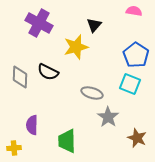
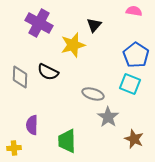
yellow star: moved 3 px left, 2 px up
gray ellipse: moved 1 px right, 1 px down
brown star: moved 3 px left, 1 px down
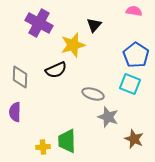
black semicircle: moved 8 px right, 2 px up; rotated 50 degrees counterclockwise
gray star: rotated 15 degrees counterclockwise
purple semicircle: moved 17 px left, 13 px up
yellow cross: moved 29 px right, 1 px up
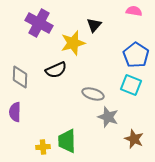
yellow star: moved 2 px up
cyan square: moved 1 px right, 1 px down
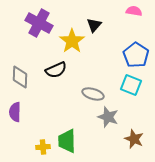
yellow star: moved 1 px left, 2 px up; rotated 20 degrees counterclockwise
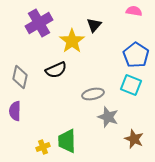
purple cross: rotated 32 degrees clockwise
gray diamond: rotated 10 degrees clockwise
gray ellipse: rotated 30 degrees counterclockwise
purple semicircle: moved 1 px up
yellow cross: rotated 16 degrees counterclockwise
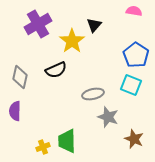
purple cross: moved 1 px left, 1 px down
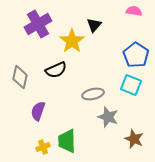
purple semicircle: moved 23 px right; rotated 18 degrees clockwise
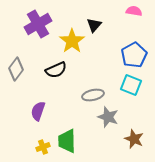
blue pentagon: moved 2 px left; rotated 10 degrees clockwise
gray diamond: moved 4 px left, 8 px up; rotated 25 degrees clockwise
gray ellipse: moved 1 px down
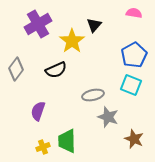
pink semicircle: moved 2 px down
